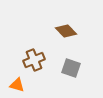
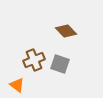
gray square: moved 11 px left, 4 px up
orange triangle: rotated 21 degrees clockwise
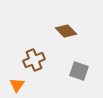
gray square: moved 19 px right, 7 px down
orange triangle: rotated 28 degrees clockwise
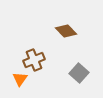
gray square: moved 2 px down; rotated 24 degrees clockwise
orange triangle: moved 3 px right, 6 px up
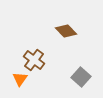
brown cross: rotated 30 degrees counterclockwise
gray square: moved 2 px right, 4 px down
